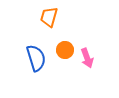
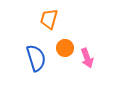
orange trapezoid: moved 2 px down
orange circle: moved 2 px up
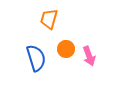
orange circle: moved 1 px right, 1 px down
pink arrow: moved 2 px right, 2 px up
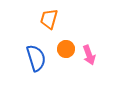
pink arrow: moved 1 px up
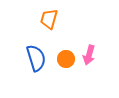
orange circle: moved 10 px down
pink arrow: rotated 36 degrees clockwise
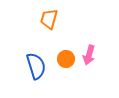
blue semicircle: moved 8 px down
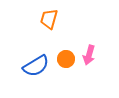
blue semicircle: rotated 76 degrees clockwise
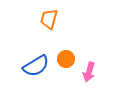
pink arrow: moved 17 px down
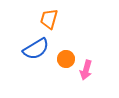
blue semicircle: moved 17 px up
pink arrow: moved 3 px left, 2 px up
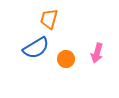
blue semicircle: moved 1 px up
pink arrow: moved 11 px right, 17 px up
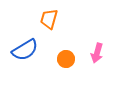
blue semicircle: moved 11 px left, 2 px down
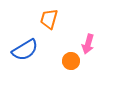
pink arrow: moved 9 px left, 9 px up
orange circle: moved 5 px right, 2 px down
